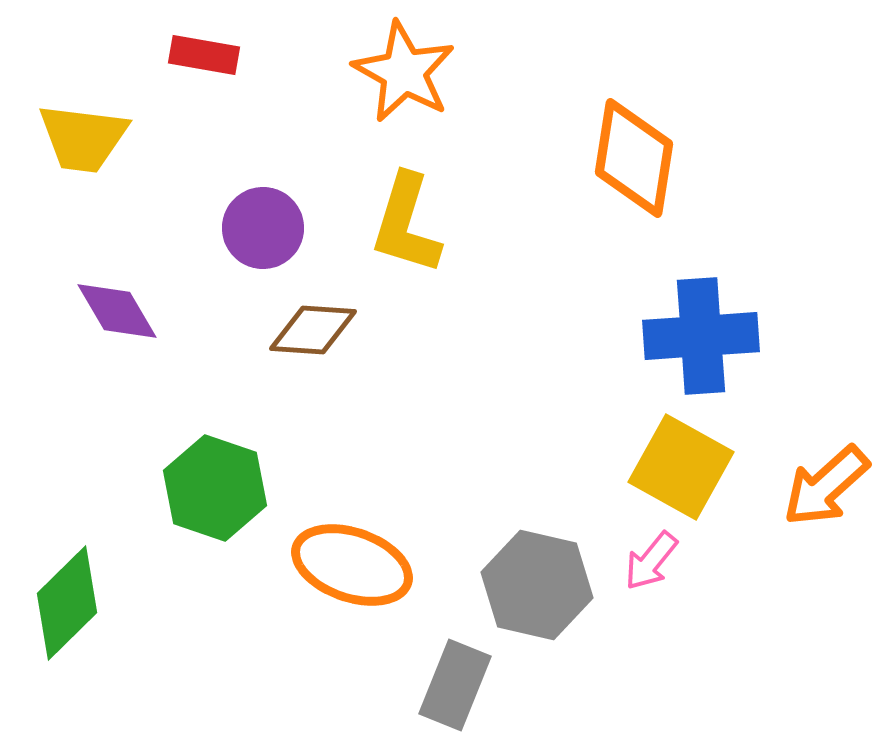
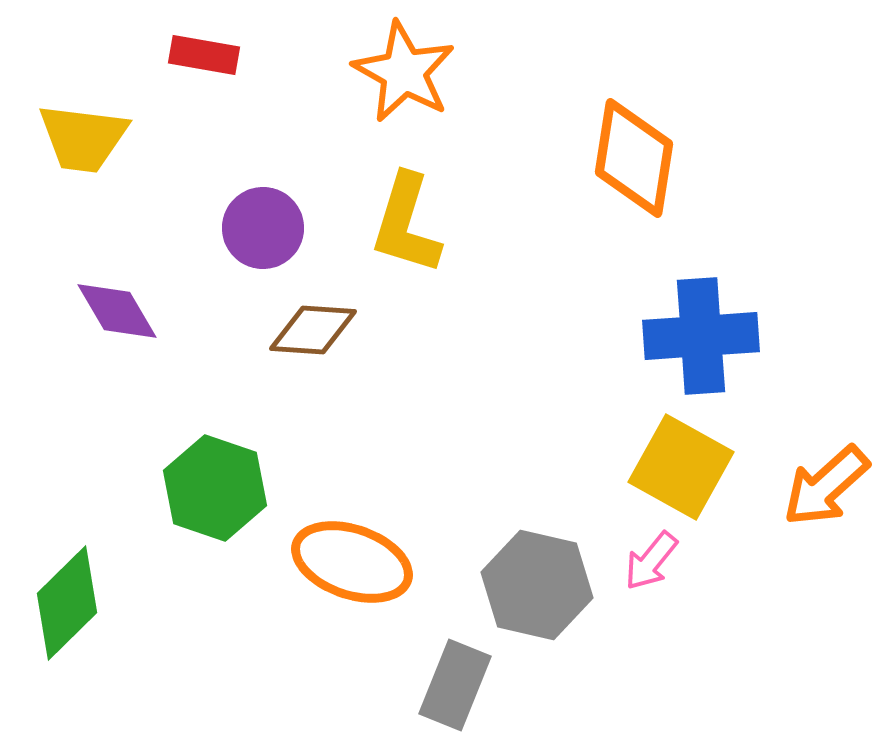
orange ellipse: moved 3 px up
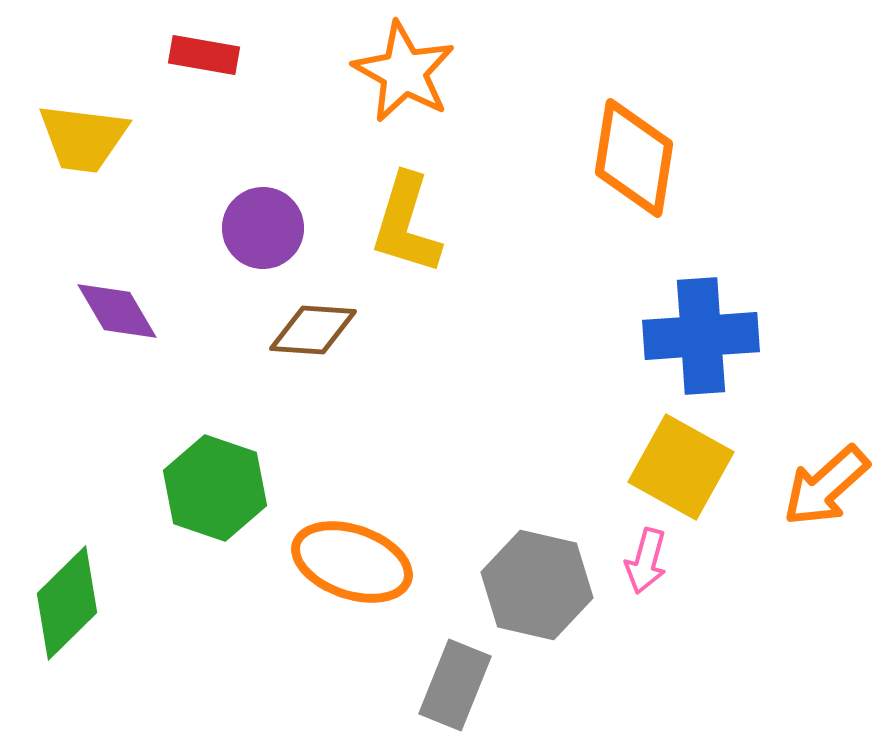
pink arrow: moved 5 px left; rotated 24 degrees counterclockwise
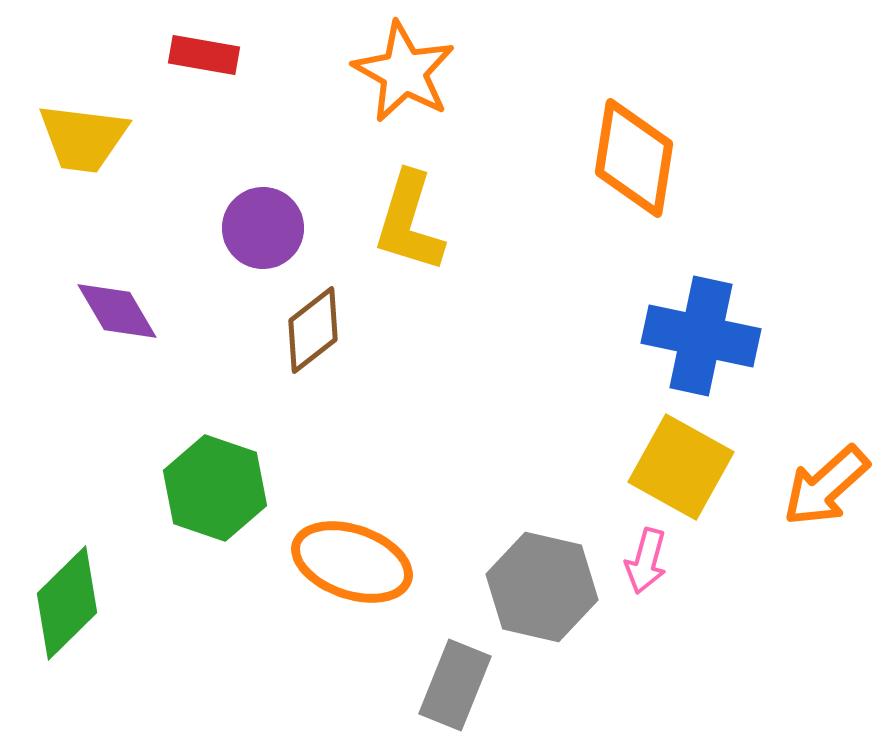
yellow L-shape: moved 3 px right, 2 px up
brown diamond: rotated 42 degrees counterclockwise
blue cross: rotated 16 degrees clockwise
gray hexagon: moved 5 px right, 2 px down
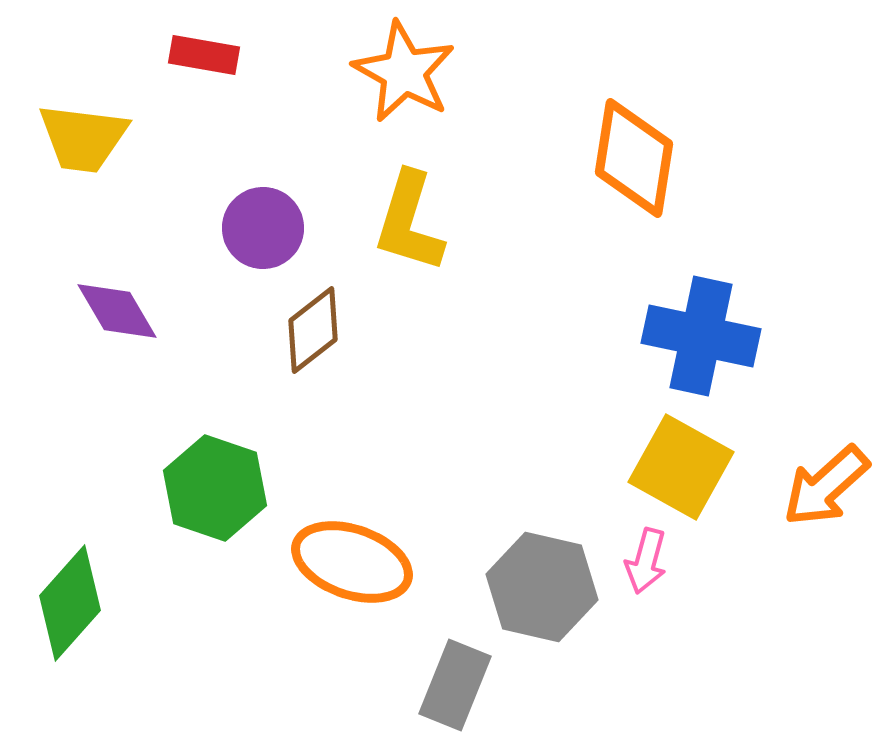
green diamond: moved 3 px right; rotated 4 degrees counterclockwise
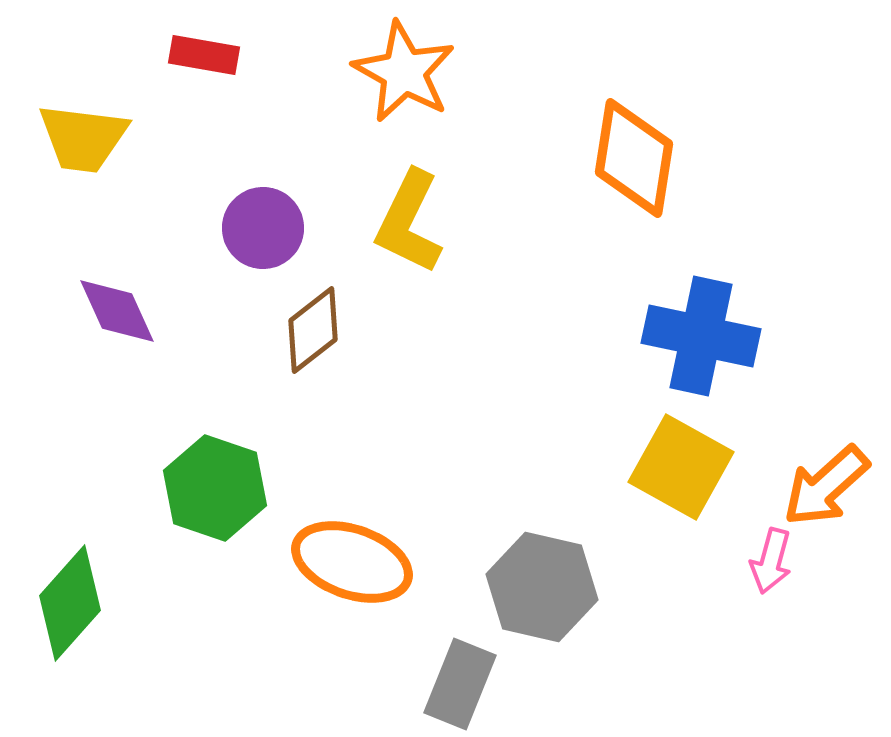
yellow L-shape: rotated 9 degrees clockwise
purple diamond: rotated 6 degrees clockwise
pink arrow: moved 125 px right
gray rectangle: moved 5 px right, 1 px up
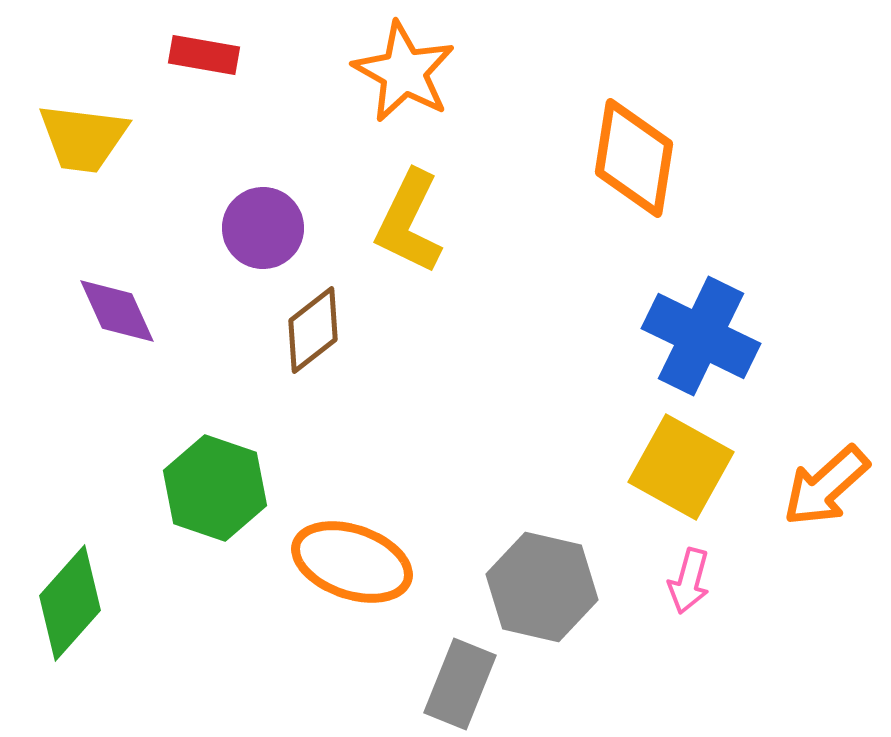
blue cross: rotated 14 degrees clockwise
pink arrow: moved 82 px left, 20 px down
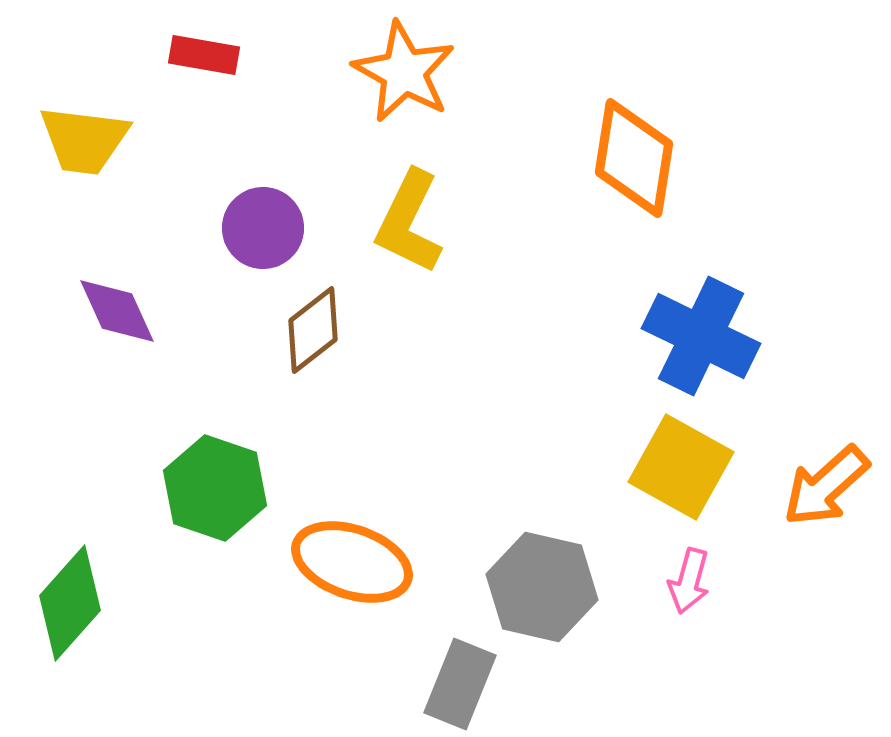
yellow trapezoid: moved 1 px right, 2 px down
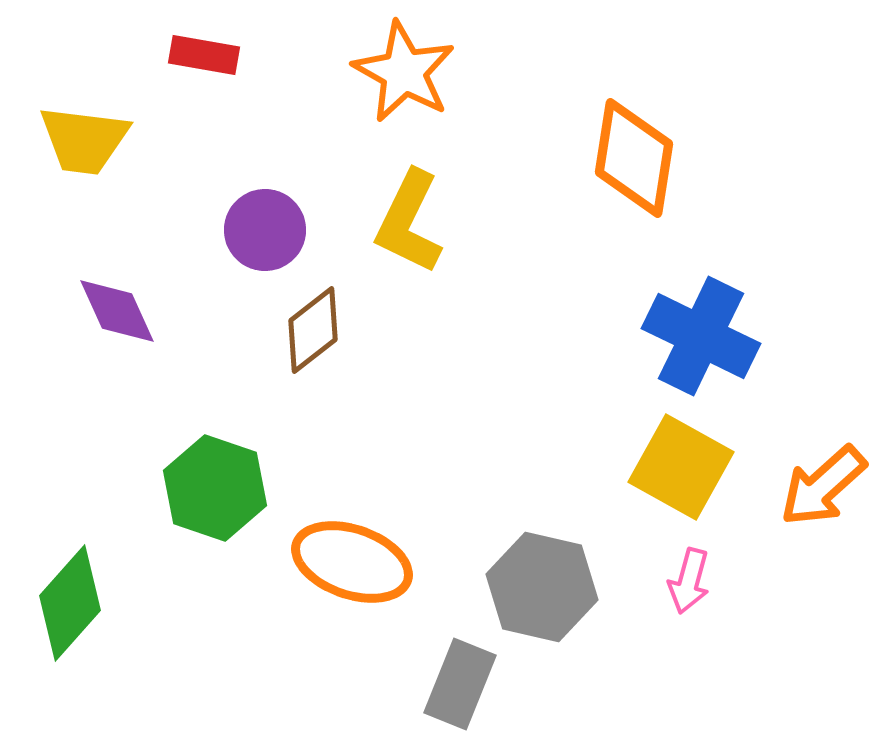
purple circle: moved 2 px right, 2 px down
orange arrow: moved 3 px left
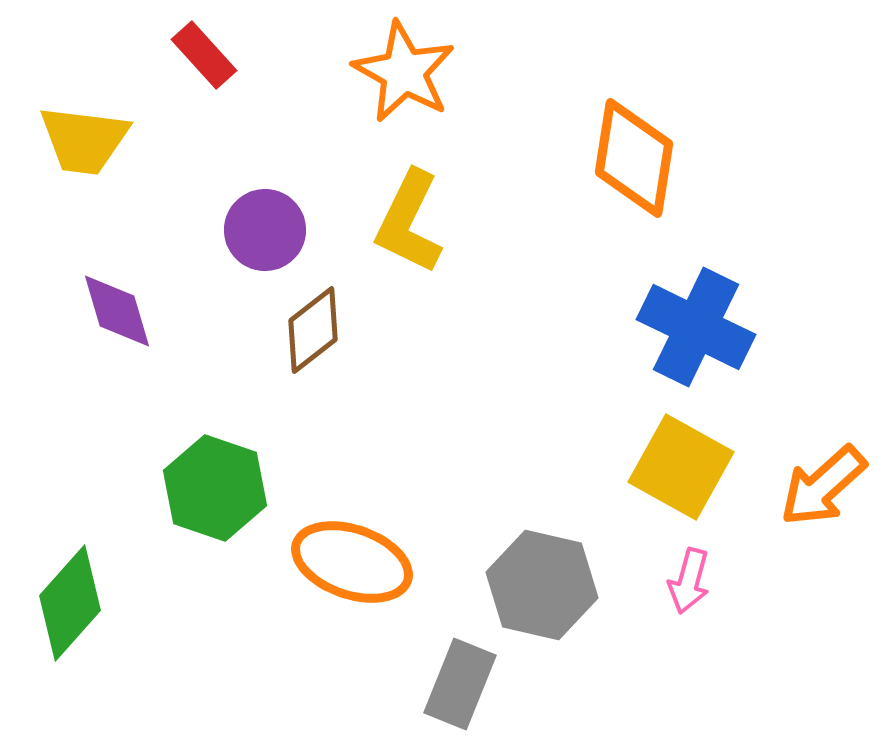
red rectangle: rotated 38 degrees clockwise
purple diamond: rotated 8 degrees clockwise
blue cross: moved 5 px left, 9 px up
gray hexagon: moved 2 px up
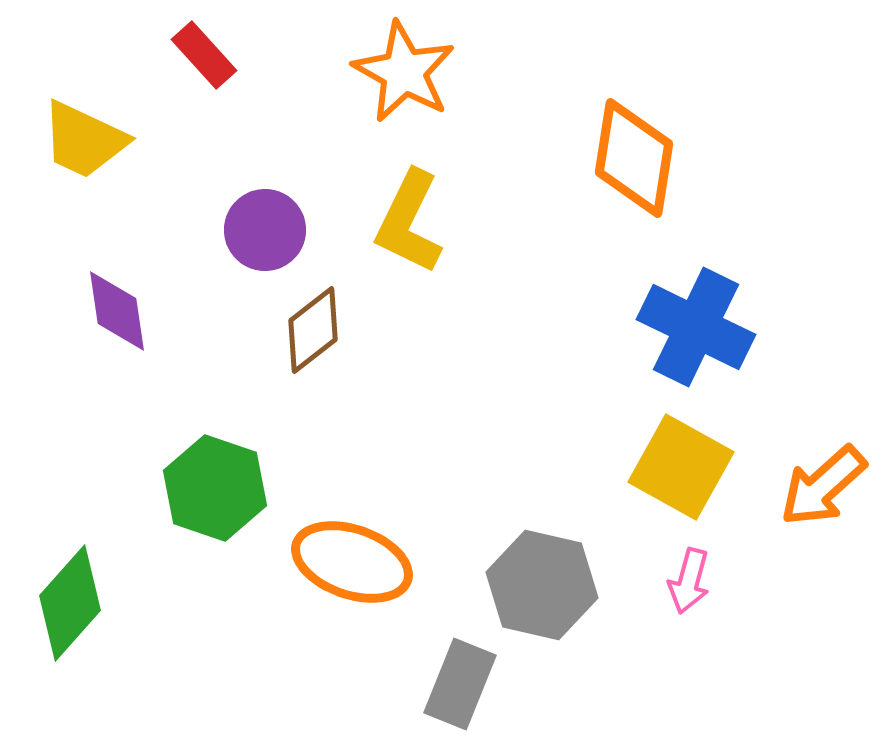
yellow trapezoid: rotated 18 degrees clockwise
purple diamond: rotated 8 degrees clockwise
